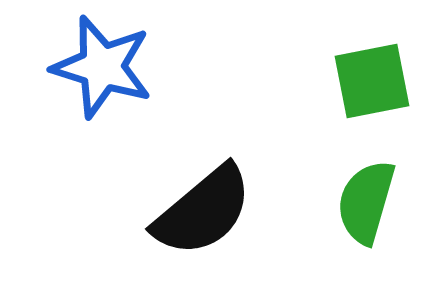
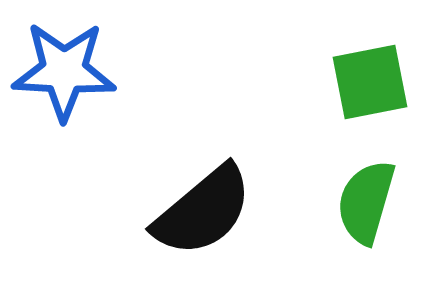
blue star: moved 38 px left, 4 px down; rotated 14 degrees counterclockwise
green square: moved 2 px left, 1 px down
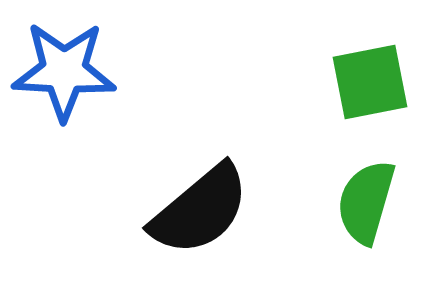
black semicircle: moved 3 px left, 1 px up
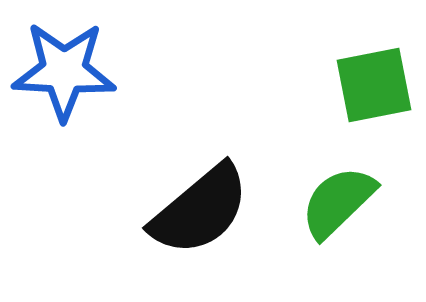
green square: moved 4 px right, 3 px down
green semicircle: moved 28 px left; rotated 30 degrees clockwise
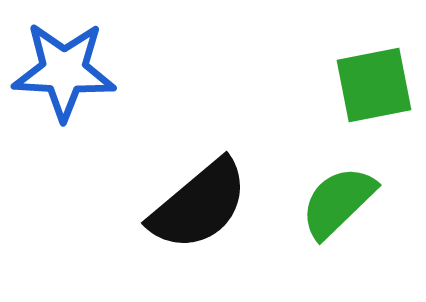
black semicircle: moved 1 px left, 5 px up
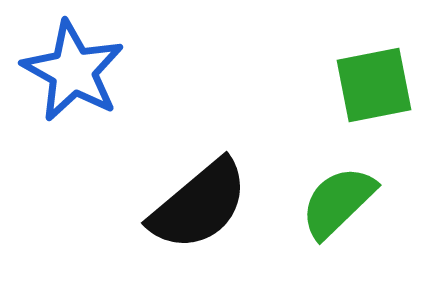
blue star: moved 9 px right; rotated 26 degrees clockwise
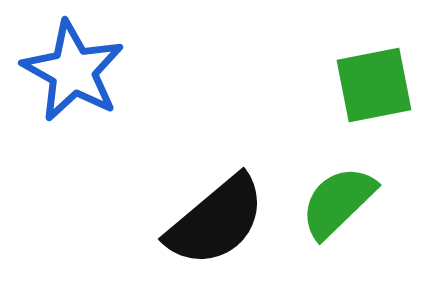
black semicircle: moved 17 px right, 16 px down
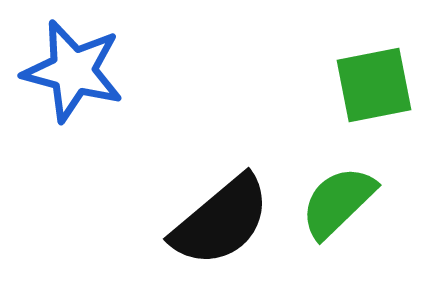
blue star: rotated 14 degrees counterclockwise
black semicircle: moved 5 px right
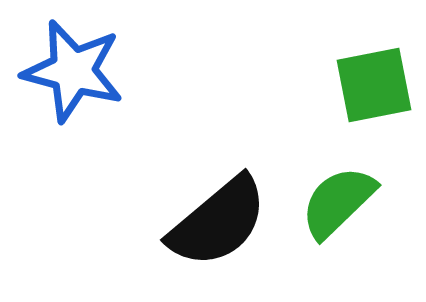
black semicircle: moved 3 px left, 1 px down
